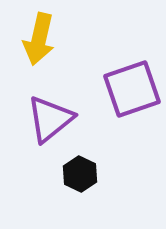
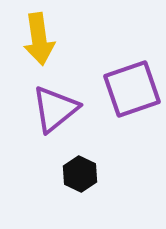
yellow arrow: rotated 21 degrees counterclockwise
purple triangle: moved 5 px right, 10 px up
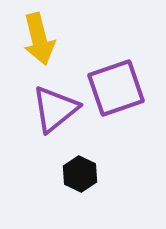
yellow arrow: rotated 6 degrees counterclockwise
purple square: moved 16 px left, 1 px up
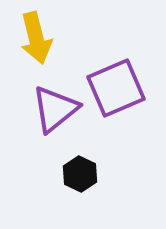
yellow arrow: moved 3 px left, 1 px up
purple square: rotated 4 degrees counterclockwise
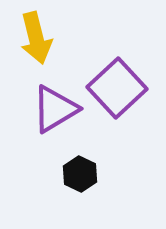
purple square: moved 1 px right; rotated 20 degrees counterclockwise
purple triangle: rotated 8 degrees clockwise
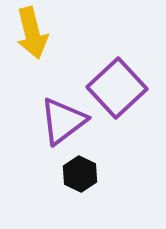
yellow arrow: moved 4 px left, 5 px up
purple triangle: moved 8 px right, 12 px down; rotated 6 degrees counterclockwise
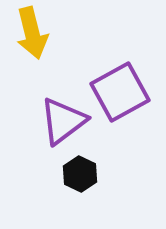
purple square: moved 3 px right, 4 px down; rotated 14 degrees clockwise
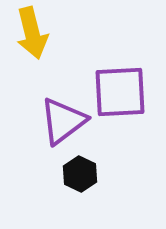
purple square: rotated 26 degrees clockwise
